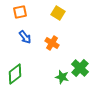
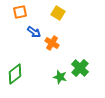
blue arrow: moved 9 px right, 5 px up; rotated 16 degrees counterclockwise
green star: moved 2 px left
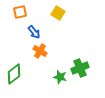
blue arrow: rotated 16 degrees clockwise
orange cross: moved 12 px left, 8 px down
green cross: rotated 24 degrees clockwise
green diamond: moved 1 px left
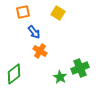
orange square: moved 3 px right
green star: rotated 16 degrees clockwise
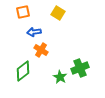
blue arrow: rotated 120 degrees clockwise
orange cross: moved 1 px right, 1 px up
green diamond: moved 9 px right, 3 px up
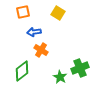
green diamond: moved 1 px left
